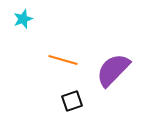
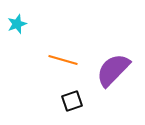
cyan star: moved 6 px left, 5 px down
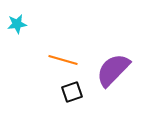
cyan star: rotated 12 degrees clockwise
black square: moved 9 px up
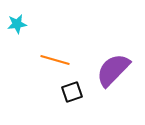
orange line: moved 8 px left
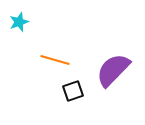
cyan star: moved 2 px right, 2 px up; rotated 12 degrees counterclockwise
black square: moved 1 px right, 1 px up
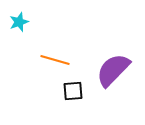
black square: rotated 15 degrees clockwise
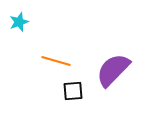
orange line: moved 1 px right, 1 px down
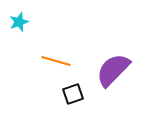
black square: moved 3 px down; rotated 15 degrees counterclockwise
